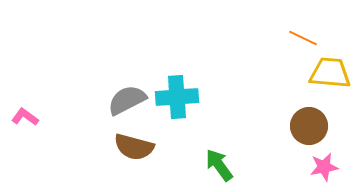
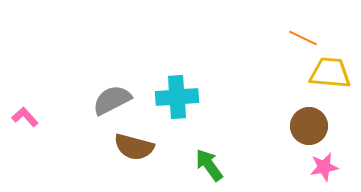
gray semicircle: moved 15 px left
pink L-shape: rotated 12 degrees clockwise
green arrow: moved 10 px left
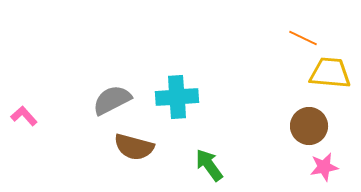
pink L-shape: moved 1 px left, 1 px up
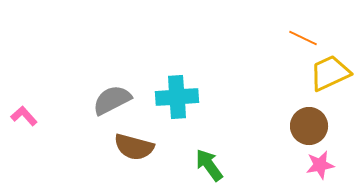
yellow trapezoid: rotated 30 degrees counterclockwise
pink star: moved 4 px left, 2 px up
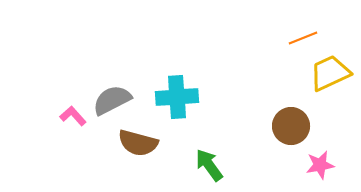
orange line: rotated 48 degrees counterclockwise
pink L-shape: moved 49 px right
brown circle: moved 18 px left
brown semicircle: moved 4 px right, 4 px up
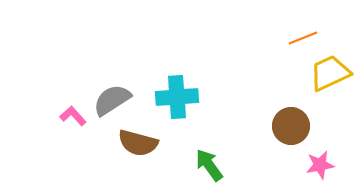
gray semicircle: rotated 6 degrees counterclockwise
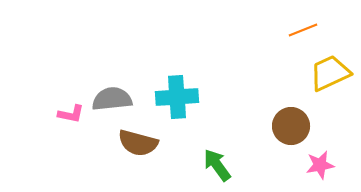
orange line: moved 8 px up
gray semicircle: moved 1 px up; rotated 27 degrees clockwise
pink L-shape: moved 2 px left, 2 px up; rotated 144 degrees clockwise
green arrow: moved 8 px right
